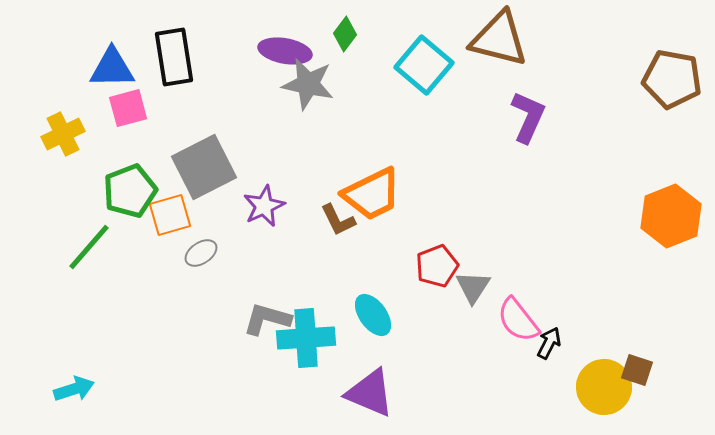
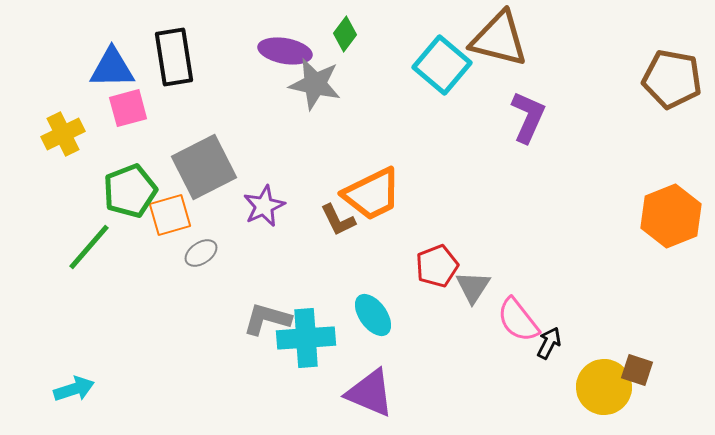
cyan square: moved 18 px right
gray star: moved 7 px right
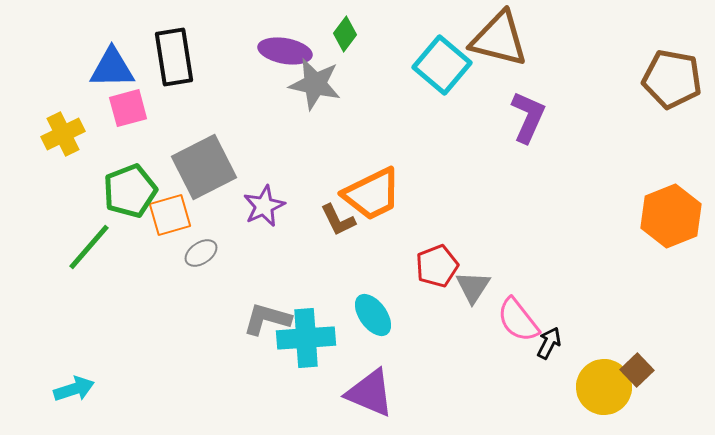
brown square: rotated 28 degrees clockwise
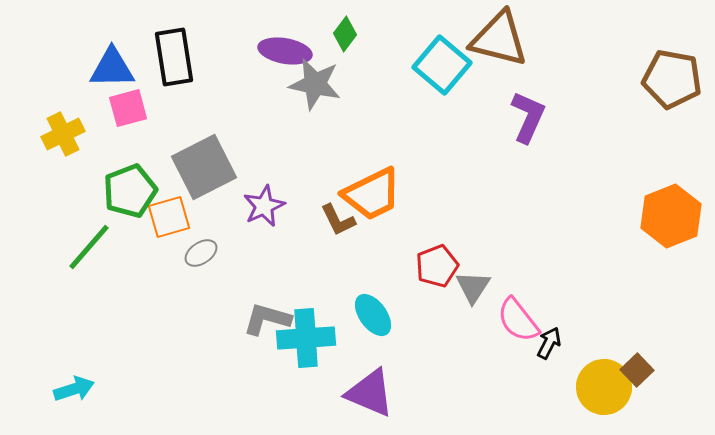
orange square: moved 1 px left, 2 px down
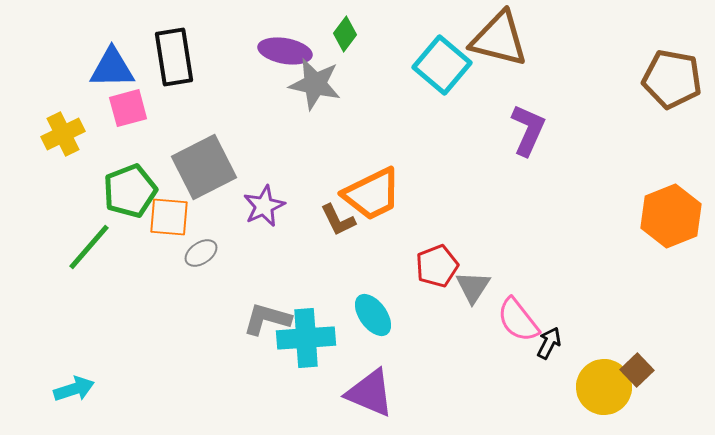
purple L-shape: moved 13 px down
orange square: rotated 21 degrees clockwise
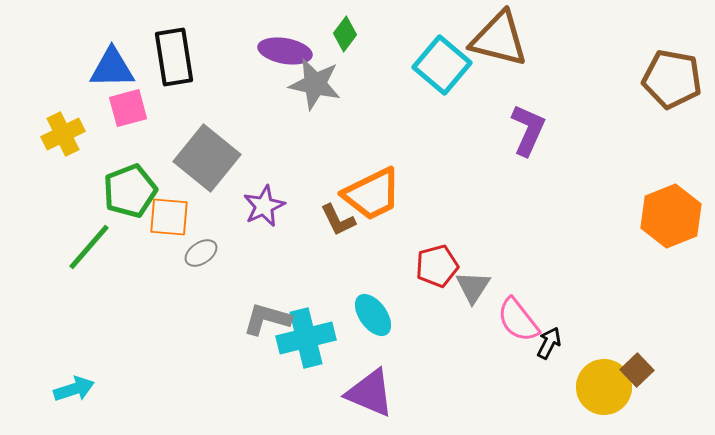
gray square: moved 3 px right, 9 px up; rotated 24 degrees counterclockwise
red pentagon: rotated 6 degrees clockwise
cyan cross: rotated 10 degrees counterclockwise
